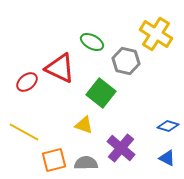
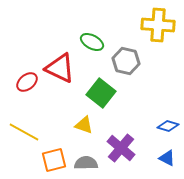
yellow cross: moved 2 px right, 9 px up; rotated 28 degrees counterclockwise
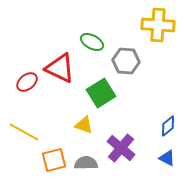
gray hexagon: rotated 8 degrees counterclockwise
green square: rotated 20 degrees clockwise
blue diamond: rotated 55 degrees counterclockwise
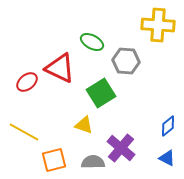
gray semicircle: moved 7 px right, 1 px up
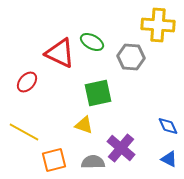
gray hexagon: moved 5 px right, 4 px up
red triangle: moved 15 px up
red ellipse: rotated 10 degrees counterclockwise
green square: moved 3 px left; rotated 20 degrees clockwise
blue diamond: rotated 75 degrees counterclockwise
blue triangle: moved 2 px right, 1 px down
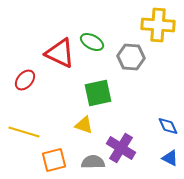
red ellipse: moved 2 px left, 2 px up
yellow line: rotated 12 degrees counterclockwise
purple cross: rotated 8 degrees counterclockwise
blue triangle: moved 1 px right, 1 px up
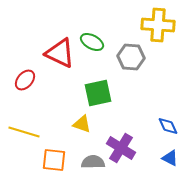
yellow triangle: moved 2 px left, 1 px up
orange square: rotated 20 degrees clockwise
